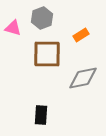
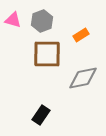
gray hexagon: moved 3 px down
pink triangle: moved 8 px up
black rectangle: rotated 30 degrees clockwise
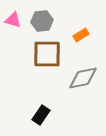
gray hexagon: rotated 15 degrees clockwise
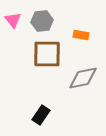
pink triangle: rotated 36 degrees clockwise
orange rectangle: rotated 42 degrees clockwise
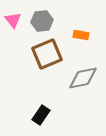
brown square: rotated 24 degrees counterclockwise
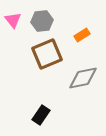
orange rectangle: moved 1 px right; rotated 42 degrees counterclockwise
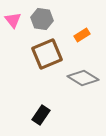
gray hexagon: moved 2 px up; rotated 15 degrees clockwise
gray diamond: rotated 44 degrees clockwise
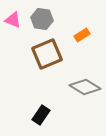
pink triangle: rotated 30 degrees counterclockwise
gray diamond: moved 2 px right, 9 px down
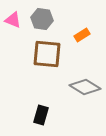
brown square: rotated 28 degrees clockwise
black rectangle: rotated 18 degrees counterclockwise
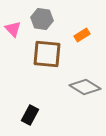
pink triangle: moved 9 px down; rotated 24 degrees clockwise
black rectangle: moved 11 px left; rotated 12 degrees clockwise
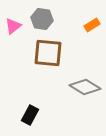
pink triangle: moved 3 px up; rotated 36 degrees clockwise
orange rectangle: moved 10 px right, 10 px up
brown square: moved 1 px right, 1 px up
